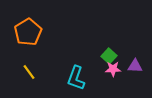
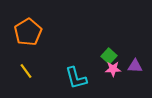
yellow line: moved 3 px left, 1 px up
cyan L-shape: rotated 35 degrees counterclockwise
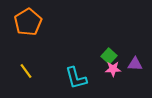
orange pentagon: moved 10 px up
purple triangle: moved 2 px up
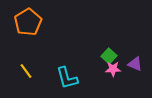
purple triangle: rotated 21 degrees clockwise
cyan L-shape: moved 9 px left
